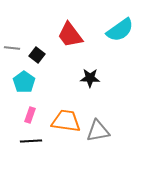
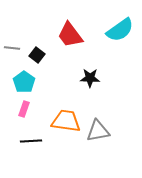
pink rectangle: moved 6 px left, 6 px up
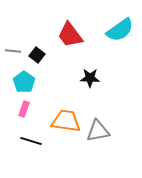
gray line: moved 1 px right, 3 px down
black line: rotated 20 degrees clockwise
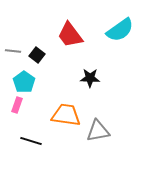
pink rectangle: moved 7 px left, 4 px up
orange trapezoid: moved 6 px up
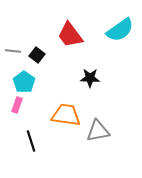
black line: rotated 55 degrees clockwise
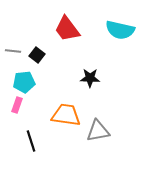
cyan semicircle: rotated 48 degrees clockwise
red trapezoid: moved 3 px left, 6 px up
cyan pentagon: rotated 30 degrees clockwise
